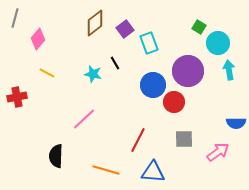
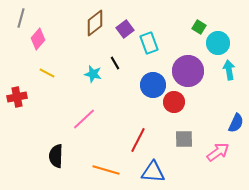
gray line: moved 6 px right
blue semicircle: rotated 66 degrees counterclockwise
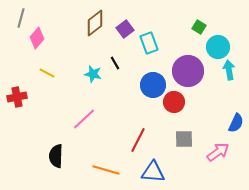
pink diamond: moved 1 px left, 1 px up
cyan circle: moved 4 px down
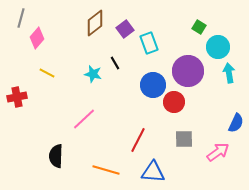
cyan arrow: moved 3 px down
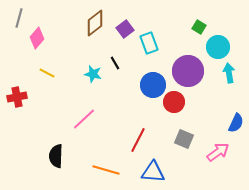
gray line: moved 2 px left
gray square: rotated 24 degrees clockwise
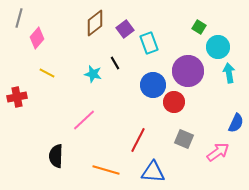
pink line: moved 1 px down
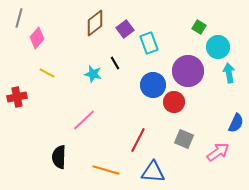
black semicircle: moved 3 px right, 1 px down
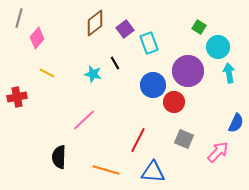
pink arrow: rotated 10 degrees counterclockwise
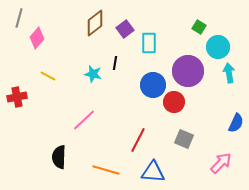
cyan rectangle: rotated 20 degrees clockwise
black line: rotated 40 degrees clockwise
yellow line: moved 1 px right, 3 px down
pink arrow: moved 3 px right, 11 px down
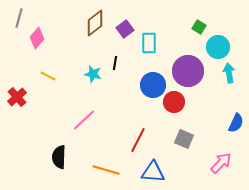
red cross: rotated 30 degrees counterclockwise
